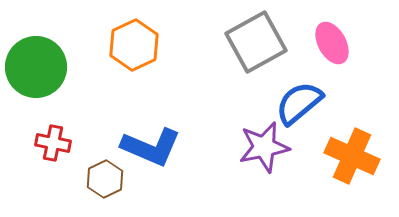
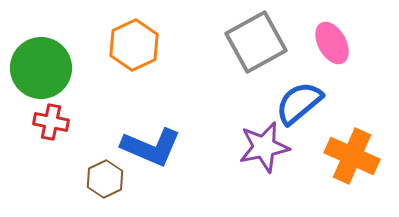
green circle: moved 5 px right, 1 px down
red cross: moved 2 px left, 21 px up
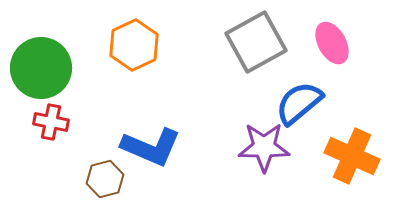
purple star: rotated 12 degrees clockwise
brown hexagon: rotated 12 degrees clockwise
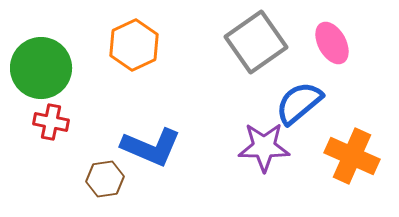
gray square: rotated 6 degrees counterclockwise
brown hexagon: rotated 6 degrees clockwise
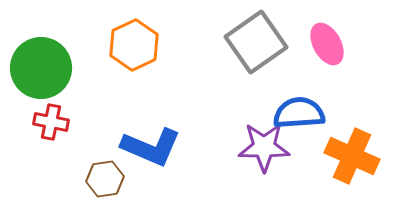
pink ellipse: moved 5 px left, 1 px down
blue semicircle: moved 10 px down; rotated 36 degrees clockwise
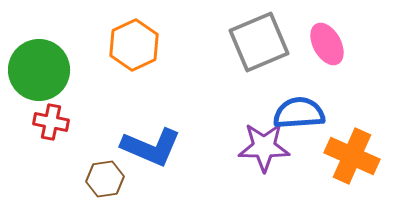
gray square: moved 3 px right; rotated 12 degrees clockwise
green circle: moved 2 px left, 2 px down
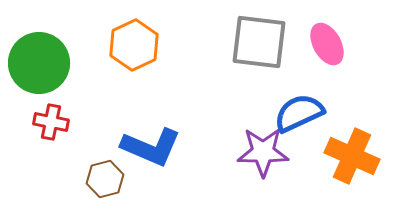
gray square: rotated 30 degrees clockwise
green circle: moved 7 px up
blue semicircle: rotated 21 degrees counterclockwise
purple star: moved 1 px left, 5 px down
brown hexagon: rotated 6 degrees counterclockwise
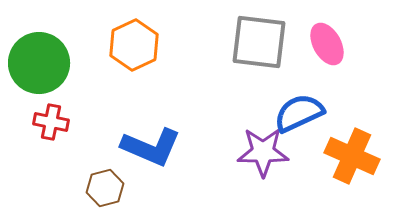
brown hexagon: moved 9 px down
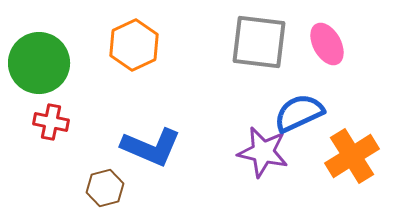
purple star: rotated 12 degrees clockwise
orange cross: rotated 34 degrees clockwise
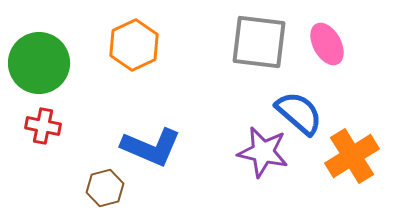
blue semicircle: rotated 66 degrees clockwise
red cross: moved 8 px left, 4 px down
